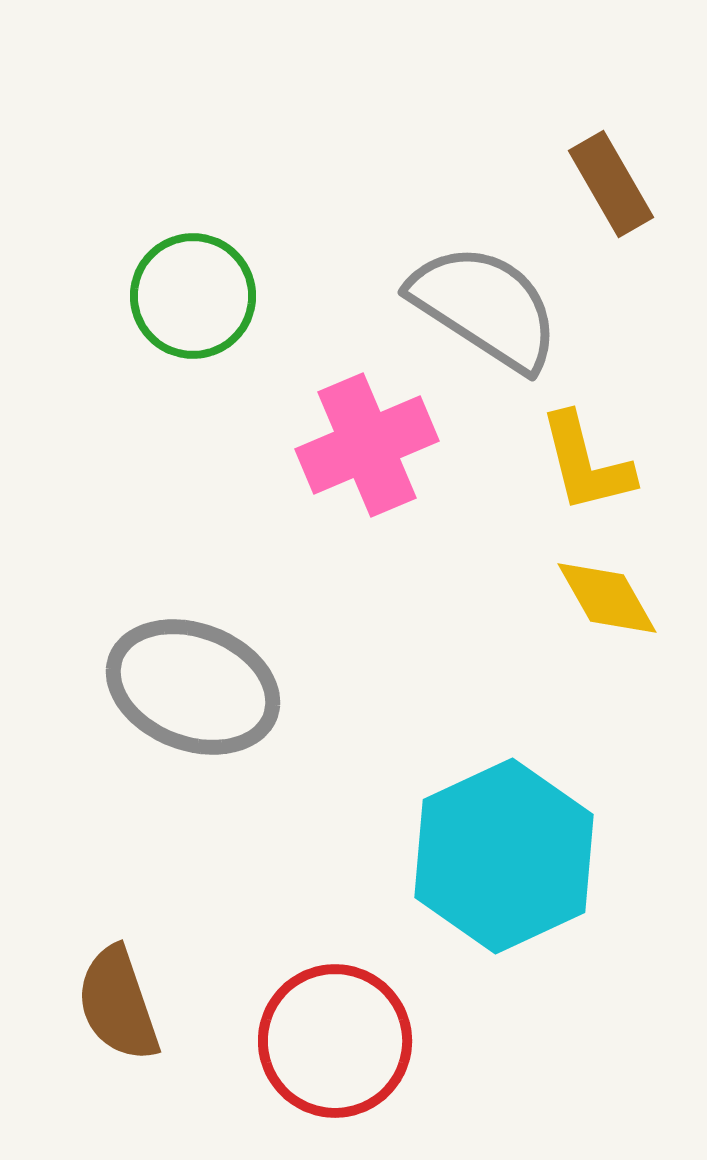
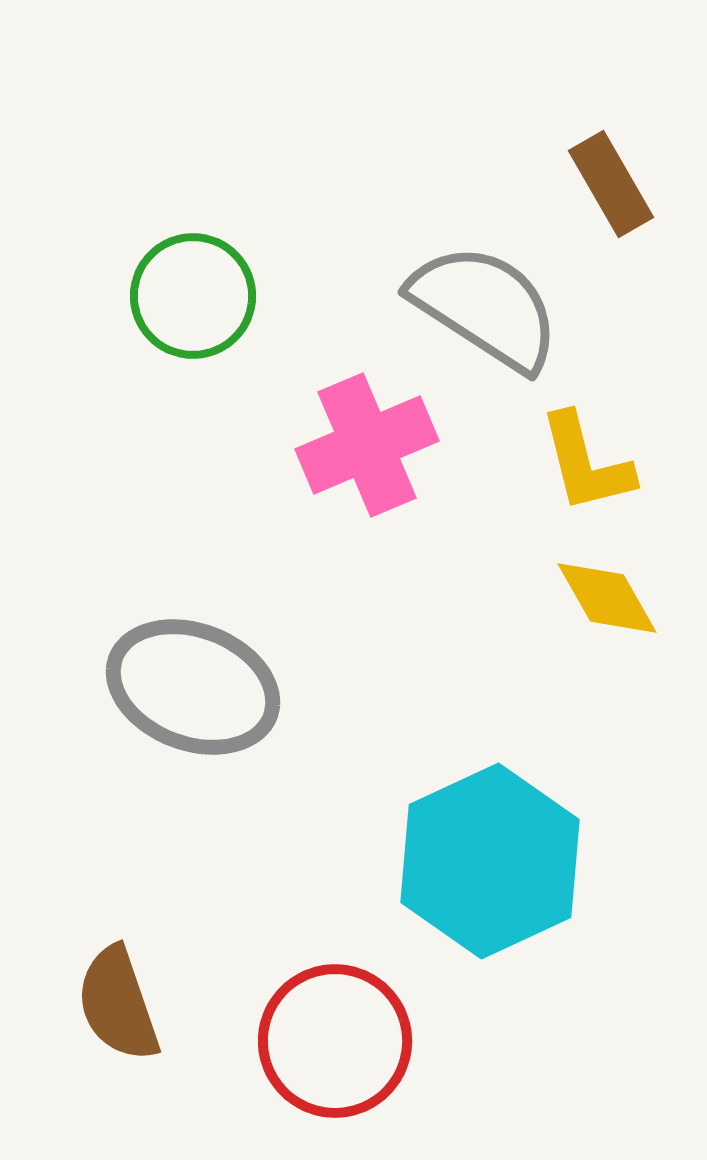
cyan hexagon: moved 14 px left, 5 px down
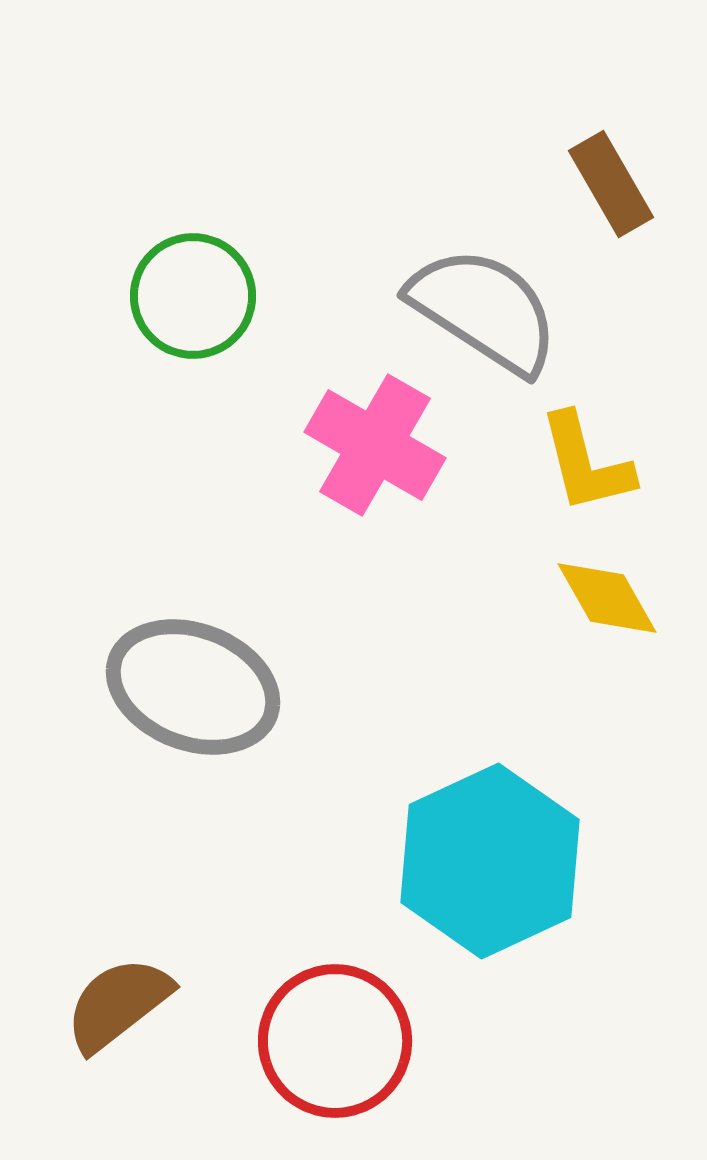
gray semicircle: moved 1 px left, 3 px down
pink cross: moved 8 px right; rotated 37 degrees counterclockwise
brown semicircle: rotated 71 degrees clockwise
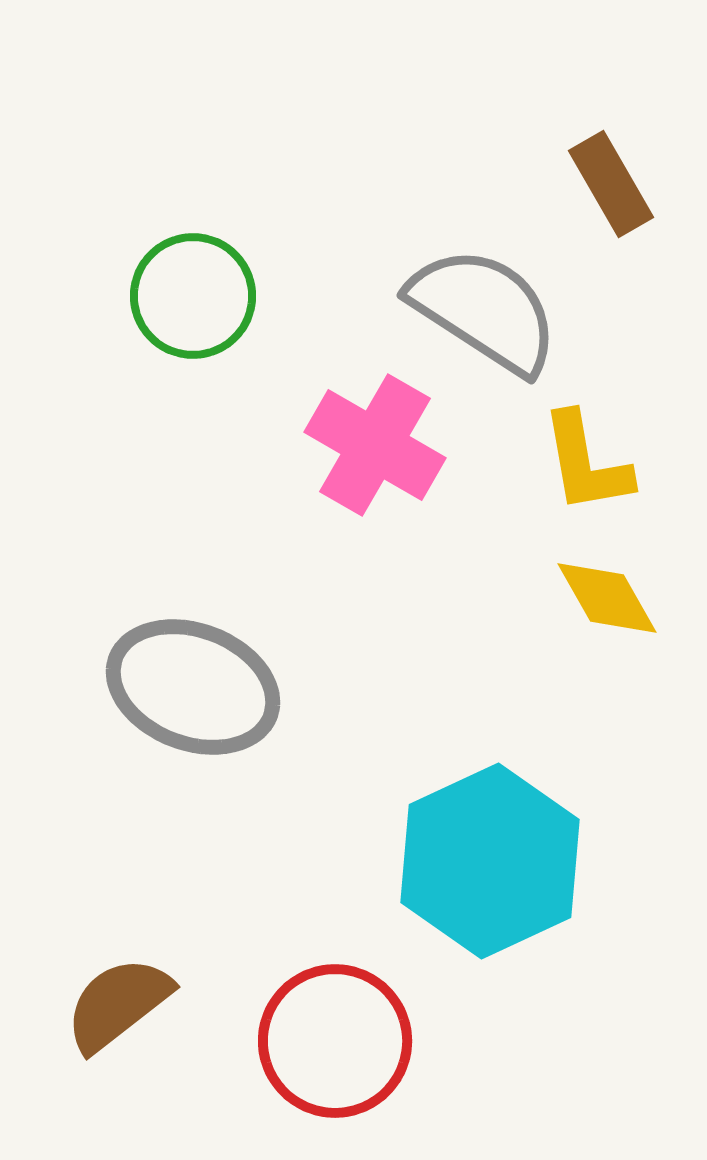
yellow L-shape: rotated 4 degrees clockwise
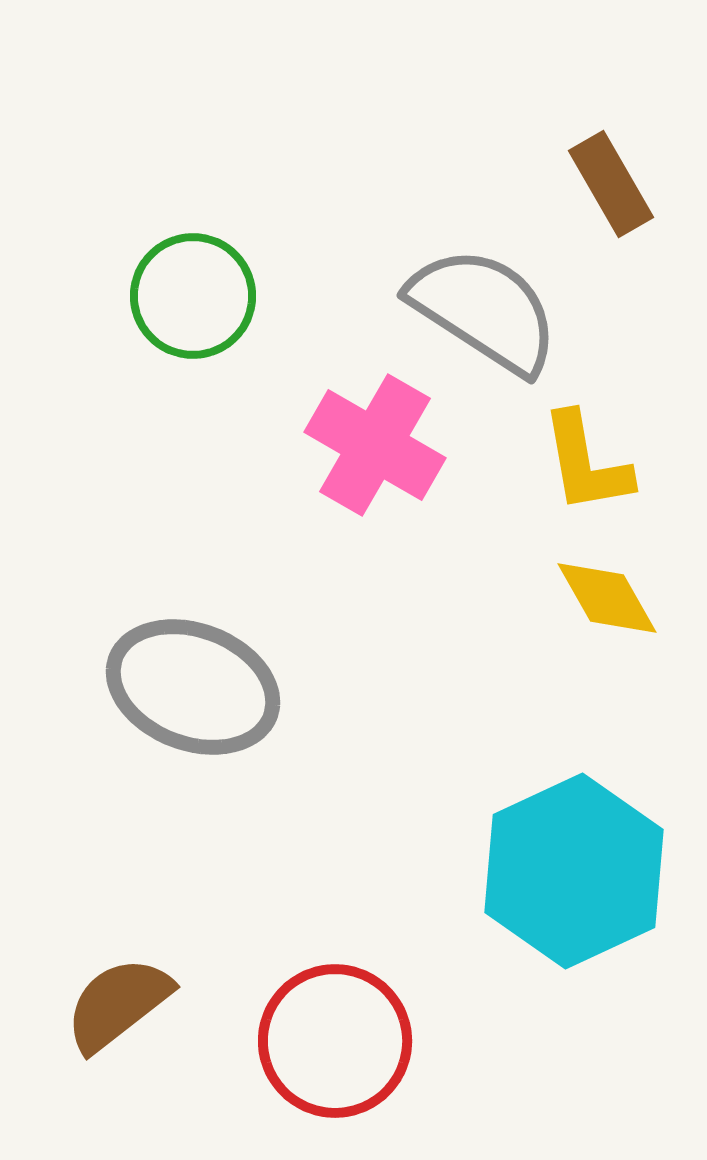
cyan hexagon: moved 84 px right, 10 px down
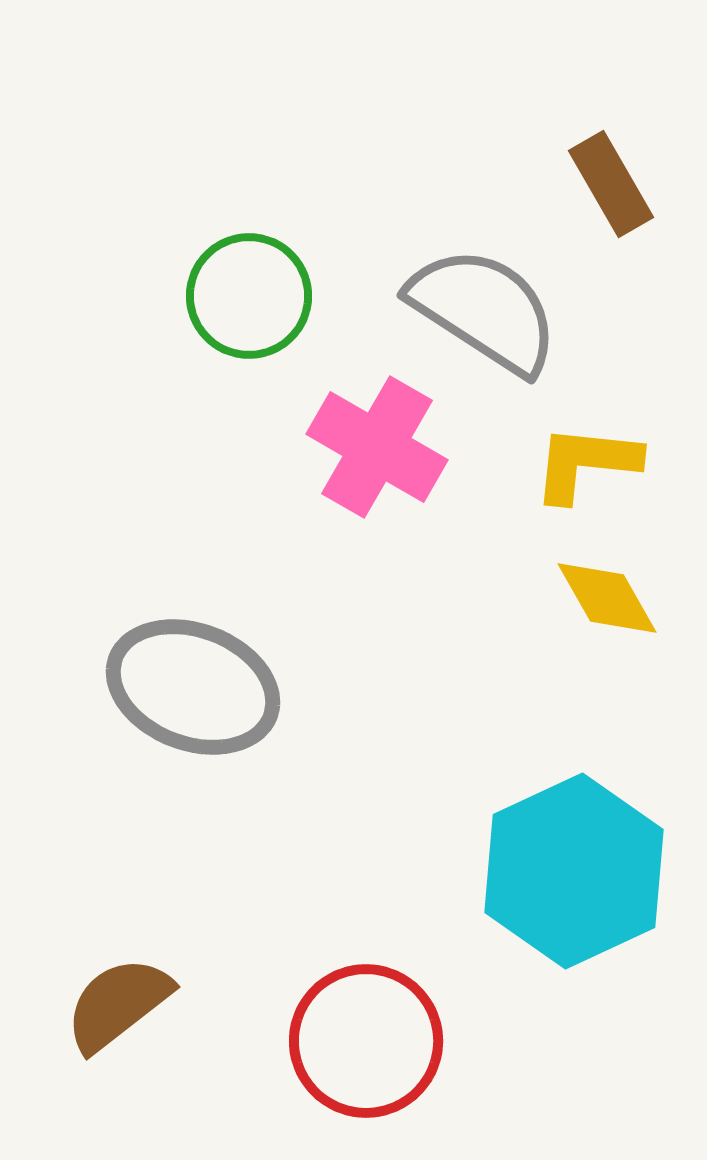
green circle: moved 56 px right
pink cross: moved 2 px right, 2 px down
yellow L-shape: rotated 106 degrees clockwise
red circle: moved 31 px right
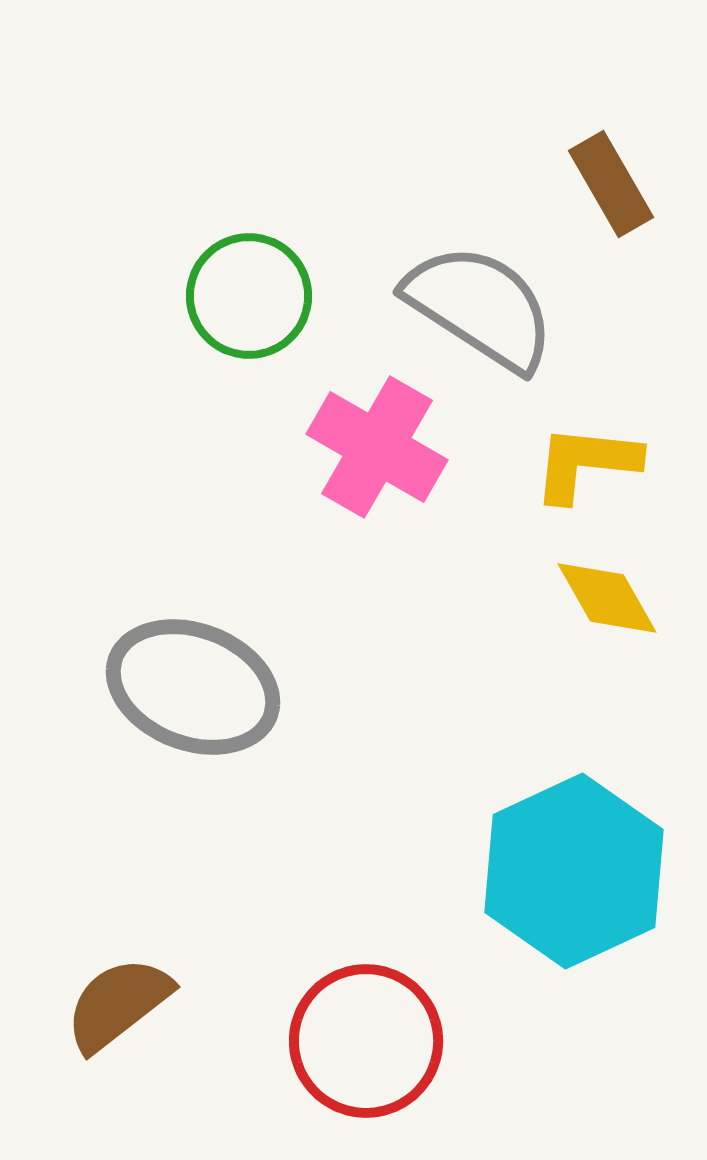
gray semicircle: moved 4 px left, 3 px up
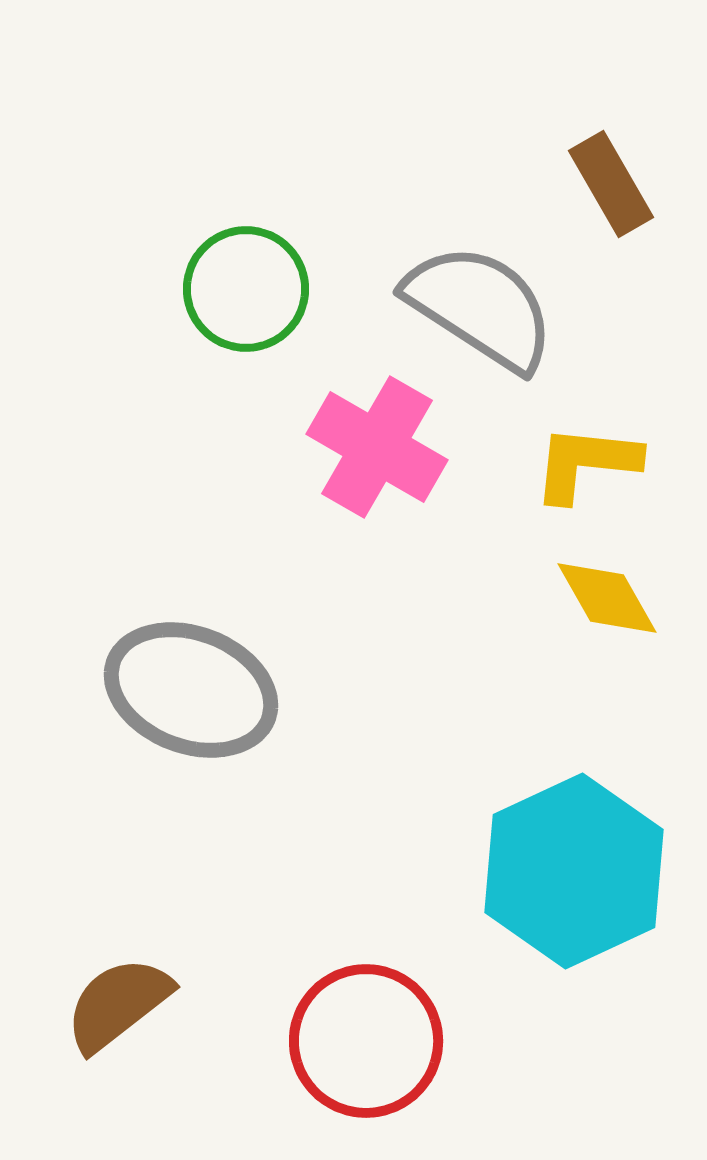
green circle: moved 3 px left, 7 px up
gray ellipse: moved 2 px left, 3 px down
